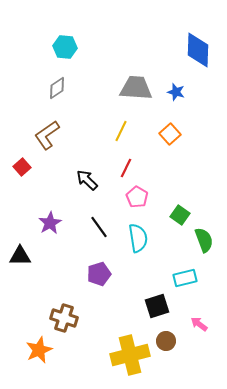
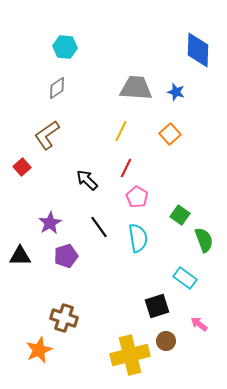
purple pentagon: moved 33 px left, 18 px up
cyan rectangle: rotated 50 degrees clockwise
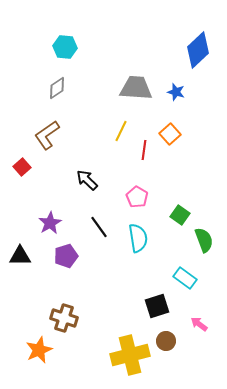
blue diamond: rotated 45 degrees clockwise
red line: moved 18 px right, 18 px up; rotated 18 degrees counterclockwise
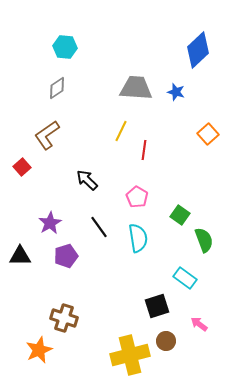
orange square: moved 38 px right
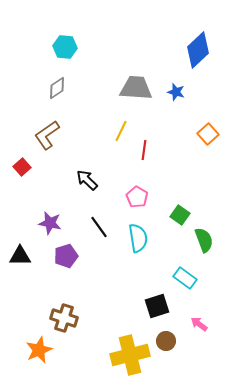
purple star: rotated 30 degrees counterclockwise
